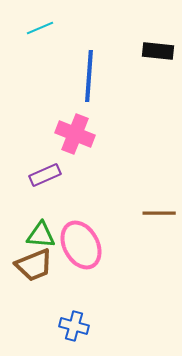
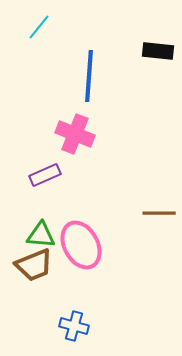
cyan line: moved 1 px left, 1 px up; rotated 28 degrees counterclockwise
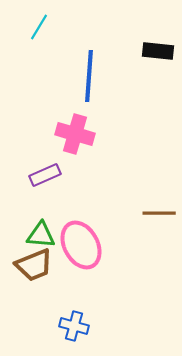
cyan line: rotated 8 degrees counterclockwise
pink cross: rotated 6 degrees counterclockwise
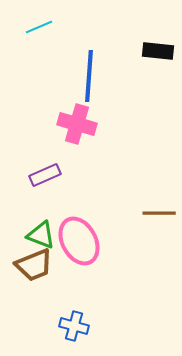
cyan line: rotated 36 degrees clockwise
pink cross: moved 2 px right, 10 px up
green triangle: rotated 16 degrees clockwise
pink ellipse: moved 2 px left, 4 px up
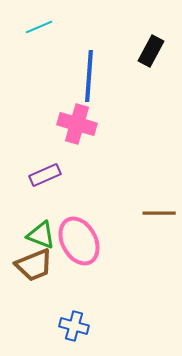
black rectangle: moved 7 px left; rotated 68 degrees counterclockwise
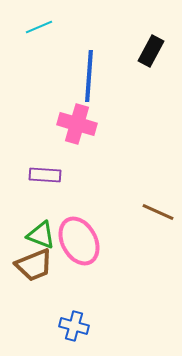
purple rectangle: rotated 28 degrees clockwise
brown line: moved 1 px left, 1 px up; rotated 24 degrees clockwise
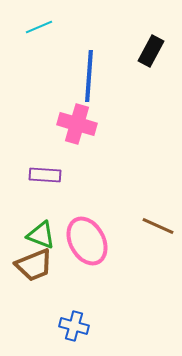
brown line: moved 14 px down
pink ellipse: moved 8 px right
